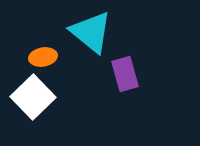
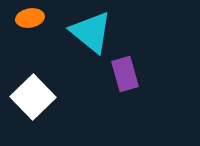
orange ellipse: moved 13 px left, 39 px up
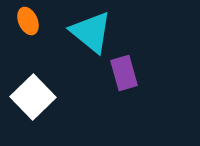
orange ellipse: moved 2 px left, 3 px down; rotated 76 degrees clockwise
purple rectangle: moved 1 px left, 1 px up
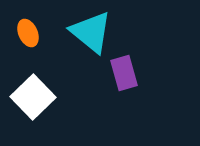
orange ellipse: moved 12 px down
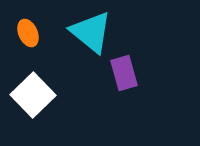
white square: moved 2 px up
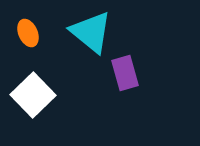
purple rectangle: moved 1 px right
